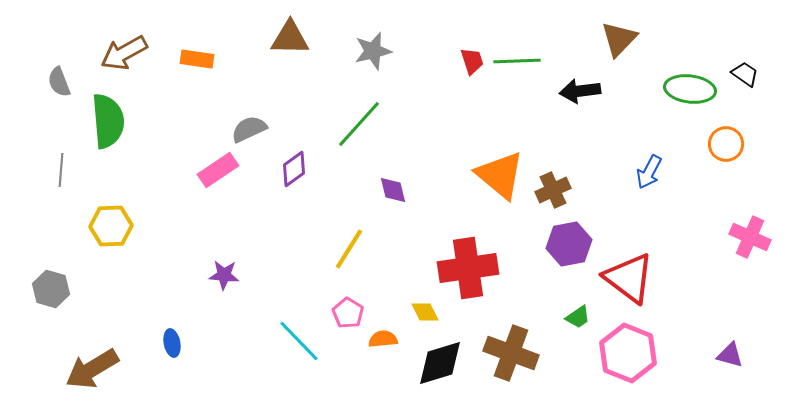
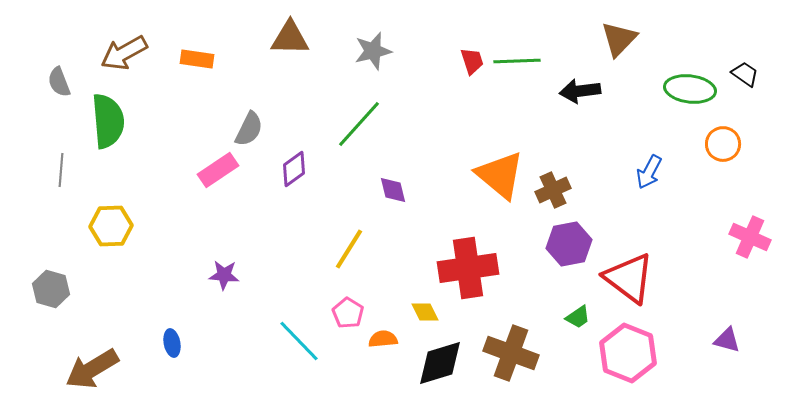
gray semicircle at (249, 129): rotated 141 degrees clockwise
orange circle at (726, 144): moved 3 px left
purple triangle at (730, 355): moved 3 px left, 15 px up
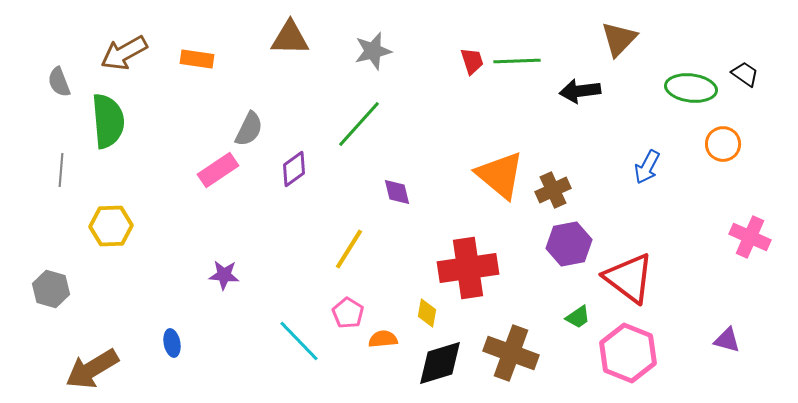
green ellipse at (690, 89): moved 1 px right, 1 px up
blue arrow at (649, 172): moved 2 px left, 5 px up
purple diamond at (393, 190): moved 4 px right, 2 px down
yellow diamond at (425, 312): moved 2 px right, 1 px down; rotated 36 degrees clockwise
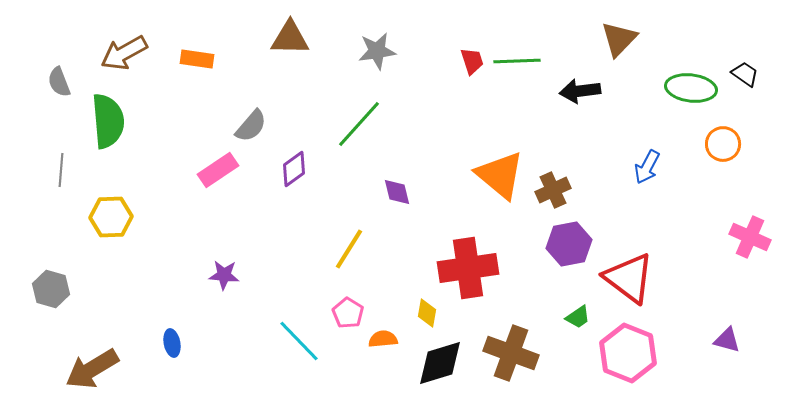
gray star at (373, 51): moved 4 px right; rotated 6 degrees clockwise
gray semicircle at (249, 129): moved 2 px right, 3 px up; rotated 15 degrees clockwise
yellow hexagon at (111, 226): moved 9 px up
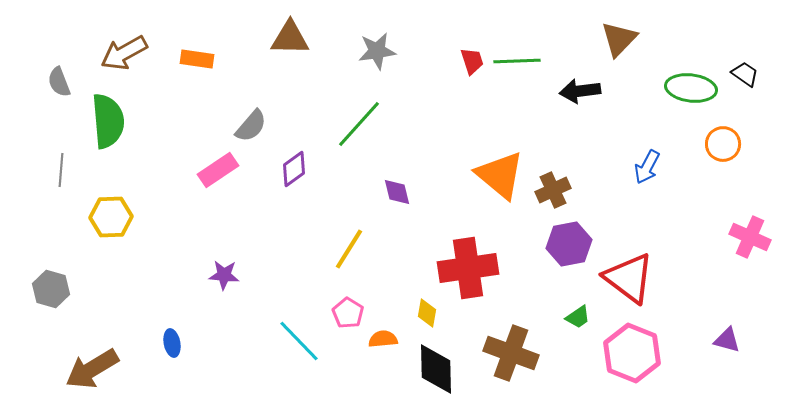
pink hexagon at (628, 353): moved 4 px right
black diamond at (440, 363): moved 4 px left, 6 px down; rotated 74 degrees counterclockwise
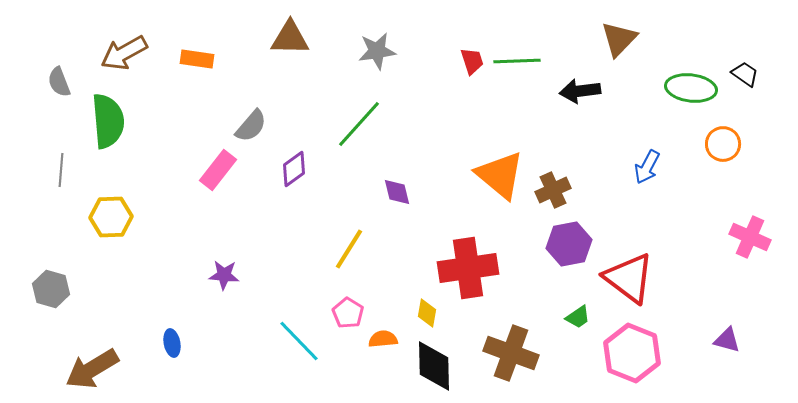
pink rectangle at (218, 170): rotated 18 degrees counterclockwise
black diamond at (436, 369): moved 2 px left, 3 px up
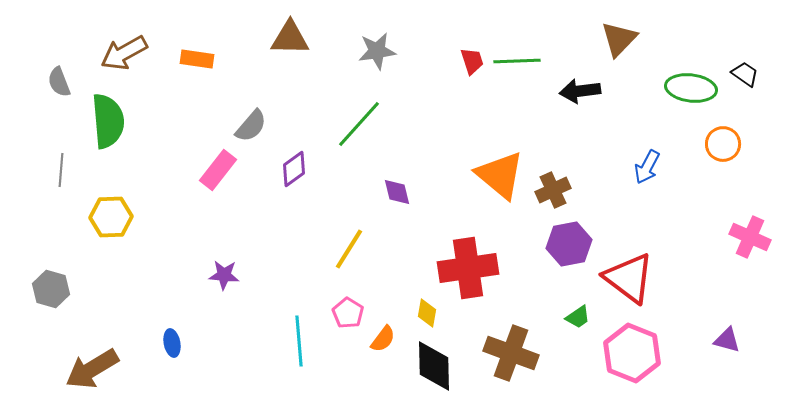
orange semicircle at (383, 339): rotated 132 degrees clockwise
cyan line at (299, 341): rotated 39 degrees clockwise
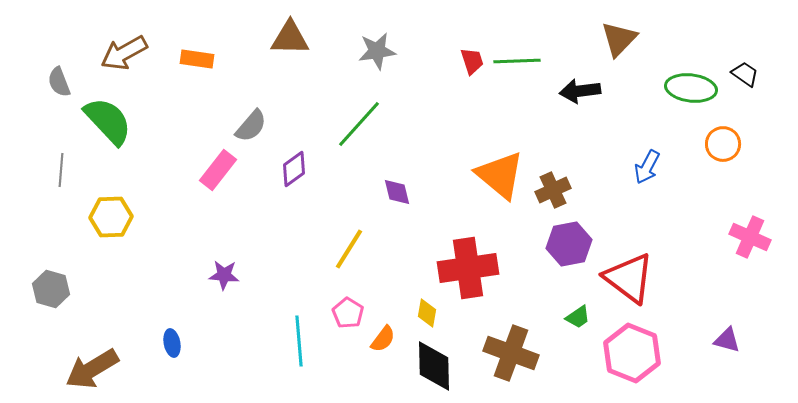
green semicircle at (108, 121): rotated 38 degrees counterclockwise
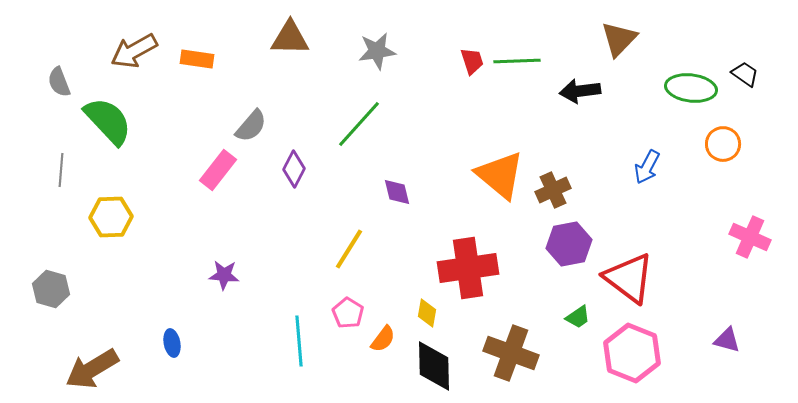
brown arrow at (124, 53): moved 10 px right, 2 px up
purple diamond at (294, 169): rotated 27 degrees counterclockwise
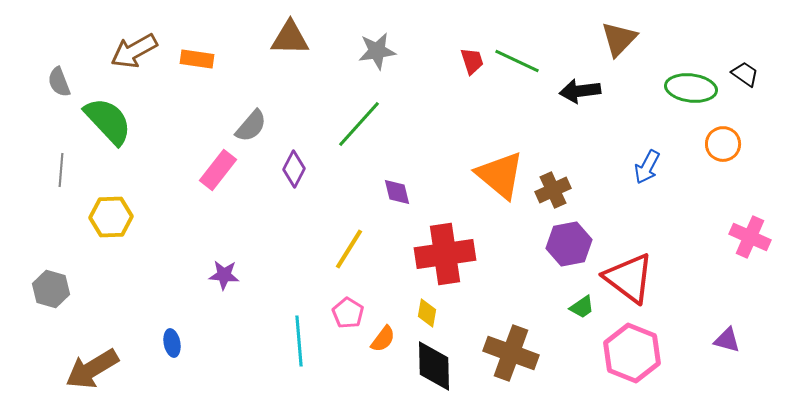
green line at (517, 61): rotated 27 degrees clockwise
red cross at (468, 268): moved 23 px left, 14 px up
green trapezoid at (578, 317): moved 4 px right, 10 px up
